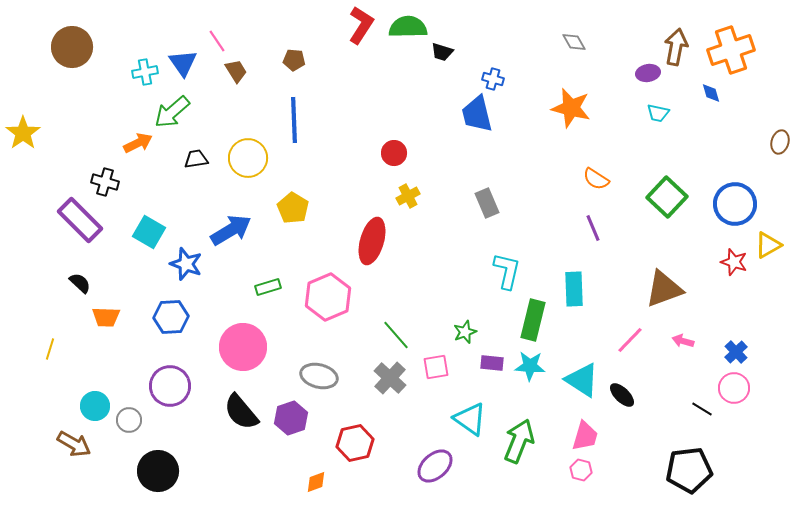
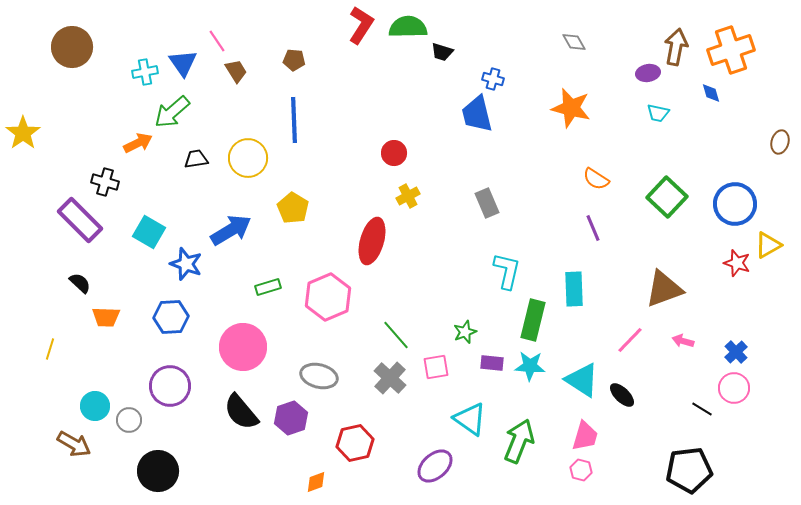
red star at (734, 262): moved 3 px right, 1 px down
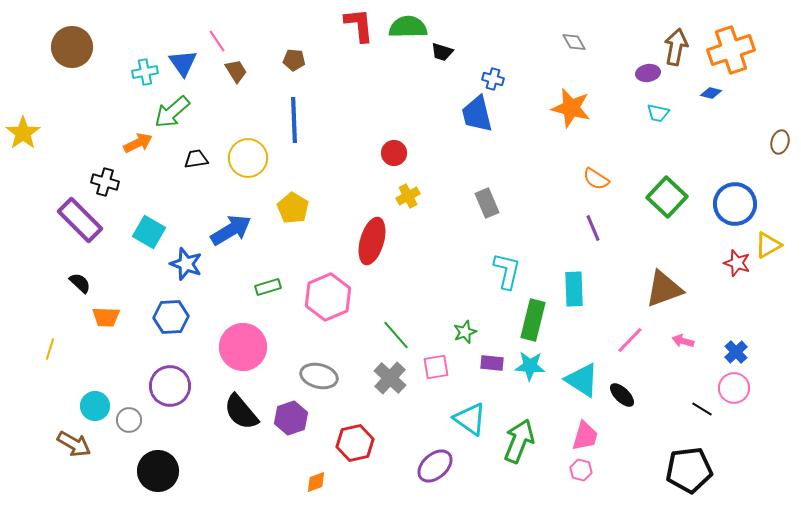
red L-shape at (361, 25): moved 2 px left; rotated 39 degrees counterclockwise
blue diamond at (711, 93): rotated 60 degrees counterclockwise
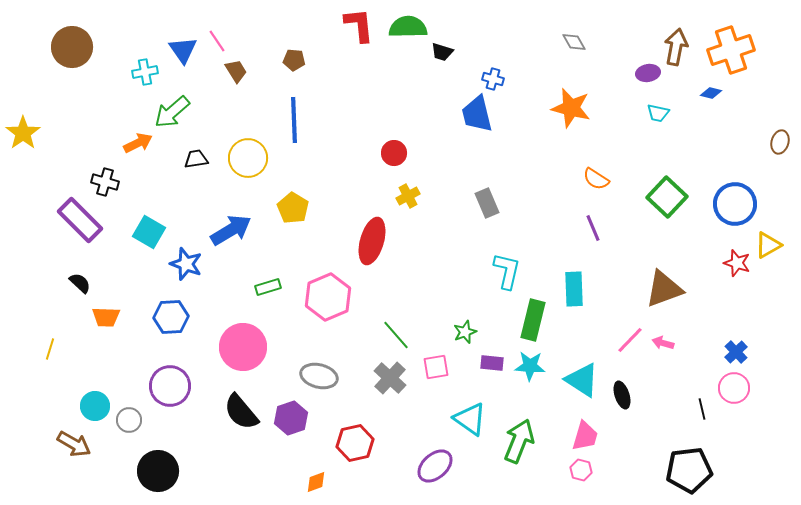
blue triangle at (183, 63): moved 13 px up
pink arrow at (683, 341): moved 20 px left, 2 px down
black ellipse at (622, 395): rotated 28 degrees clockwise
black line at (702, 409): rotated 45 degrees clockwise
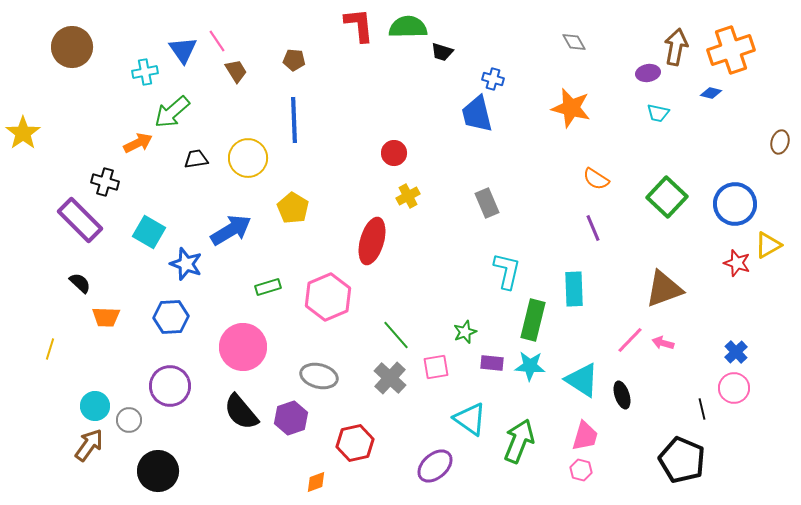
brown arrow at (74, 444): moved 15 px right, 1 px down; rotated 84 degrees counterclockwise
black pentagon at (689, 470): moved 7 px left, 10 px up; rotated 30 degrees clockwise
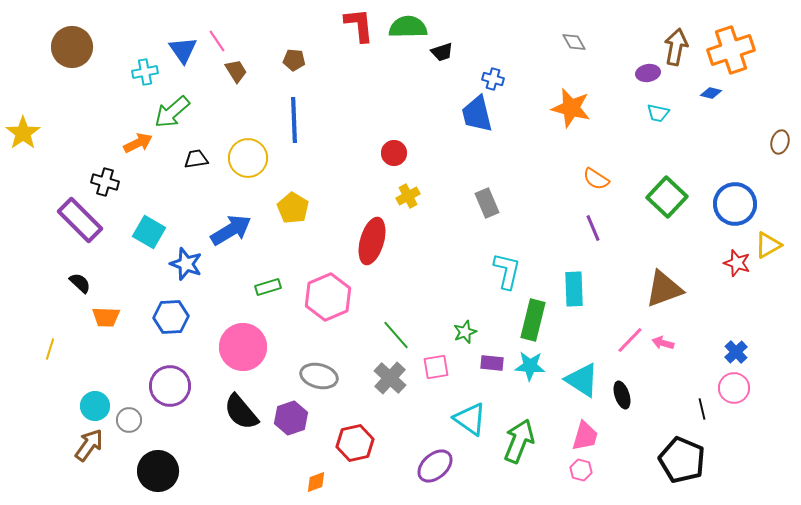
black trapezoid at (442, 52): rotated 35 degrees counterclockwise
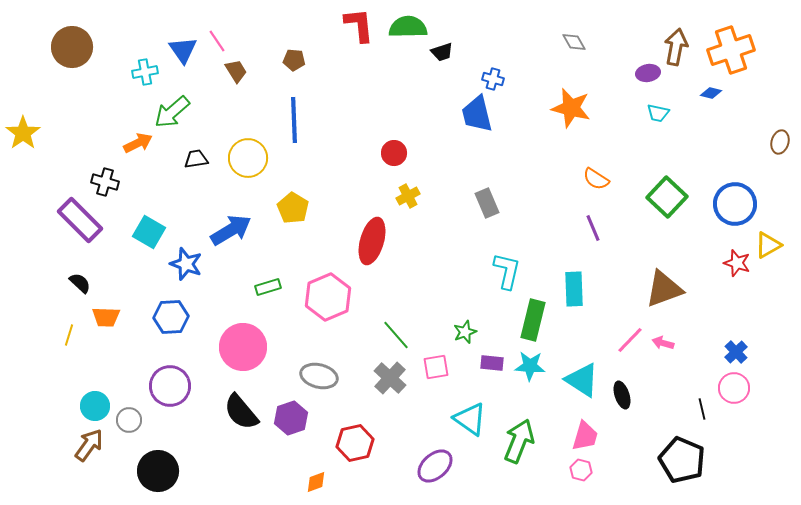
yellow line at (50, 349): moved 19 px right, 14 px up
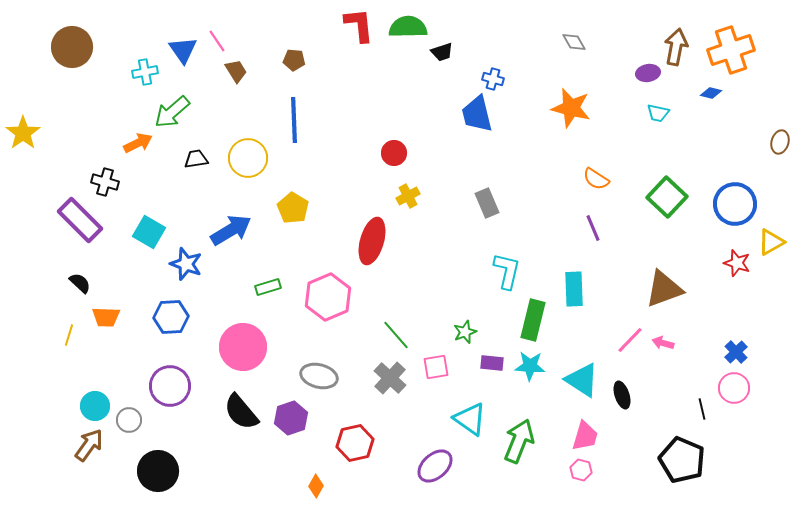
yellow triangle at (768, 245): moved 3 px right, 3 px up
orange diamond at (316, 482): moved 4 px down; rotated 40 degrees counterclockwise
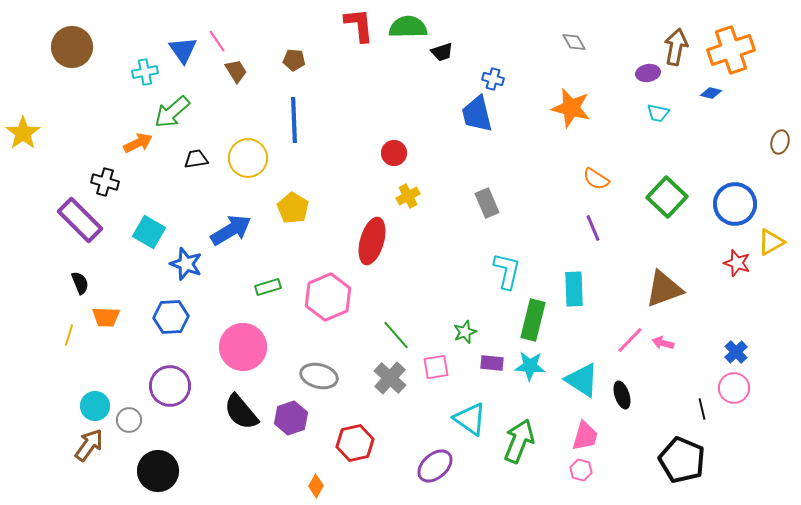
black semicircle at (80, 283): rotated 25 degrees clockwise
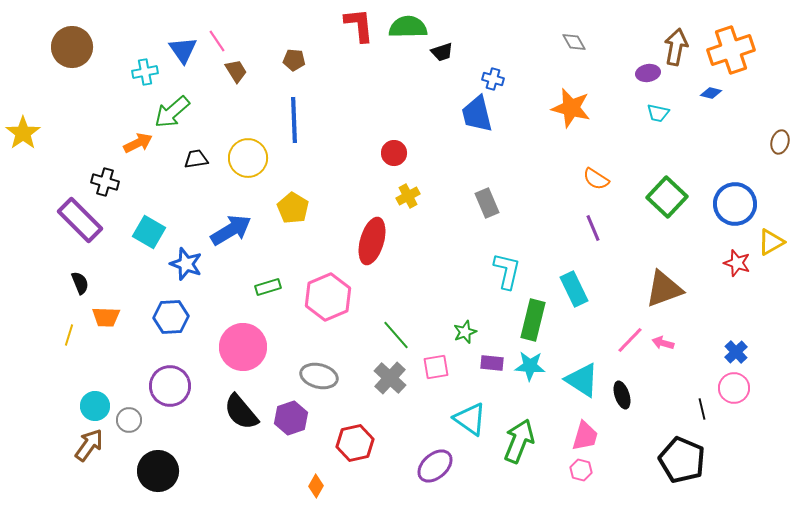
cyan rectangle at (574, 289): rotated 24 degrees counterclockwise
